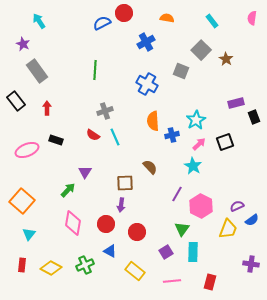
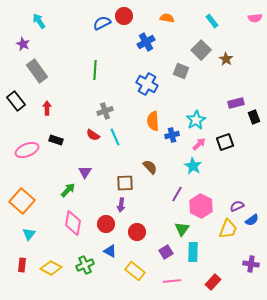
red circle at (124, 13): moved 3 px down
pink semicircle at (252, 18): moved 3 px right; rotated 104 degrees counterclockwise
red rectangle at (210, 282): moved 3 px right; rotated 28 degrees clockwise
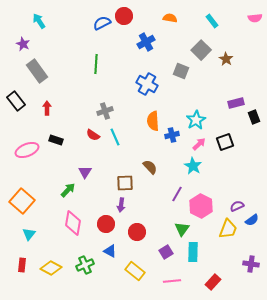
orange semicircle at (167, 18): moved 3 px right
green line at (95, 70): moved 1 px right, 6 px up
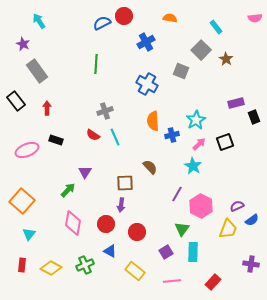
cyan rectangle at (212, 21): moved 4 px right, 6 px down
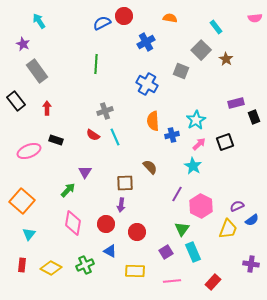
pink ellipse at (27, 150): moved 2 px right, 1 px down
cyan rectangle at (193, 252): rotated 24 degrees counterclockwise
yellow rectangle at (135, 271): rotated 36 degrees counterclockwise
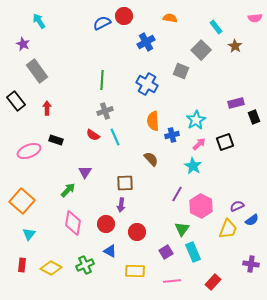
brown star at (226, 59): moved 9 px right, 13 px up
green line at (96, 64): moved 6 px right, 16 px down
brown semicircle at (150, 167): moved 1 px right, 8 px up
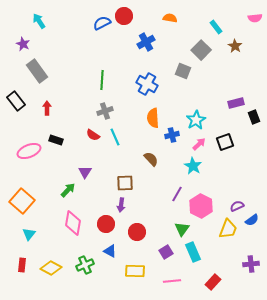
gray square at (181, 71): moved 2 px right
orange semicircle at (153, 121): moved 3 px up
purple cross at (251, 264): rotated 14 degrees counterclockwise
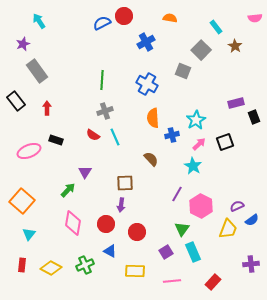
purple star at (23, 44): rotated 24 degrees clockwise
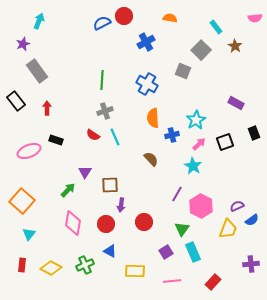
cyan arrow at (39, 21): rotated 56 degrees clockwise
purple rectangle at (236, 103): rotated 42 degrees clockwise
black rectangle at (254, 117): moved 16 px down
brown square at (125, 183): moved 15 px left, 2 px down
red circle at (137, 232): moved 7 px right, 10 px up
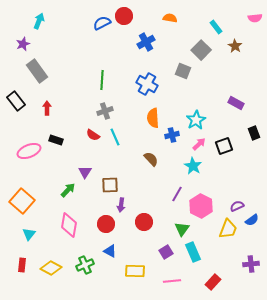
black square at (225, 142): moved 1 px left, 4 px down
pink diamond at (73, 223): moved 4 px left, 2 px down
